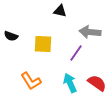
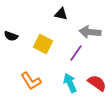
black triangle: moved 1 px right, 3 px down
yellow square: rotated 24 degrees clockwise
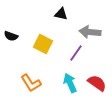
orange L-shape: moved 2 px down
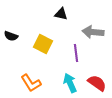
gray arrow: moved 3 px right
purple line: rotated 42 degrees counterclockwise
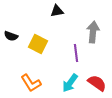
black triangle: moved 4 px left, 3 px up; rotated 24 degrees counterclockwise
gray arrow: rotated 90 degrees clockwise
yellow square: moved 5 px left
cyan arrow: rotated 120 degrees counterclockwise
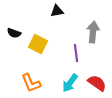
black semicircle: moved 3 px right, 3 px up
orange L-shape: rotated 10 degrees clockwise
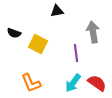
gray arrow: rotated 15 degrees counterclockwise
cyan arrow: moved 3 px right
